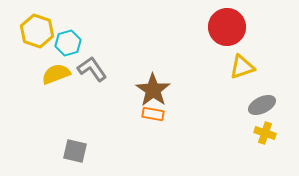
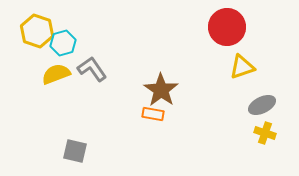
cyan hexagon: moved 5 px left
brown star: moved 8 px right
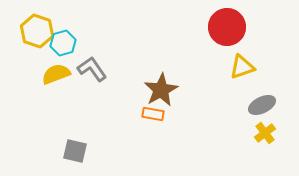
brown star: rotated 8 degrees clockwise
yellow cross: rotated 35 degrees clockwise
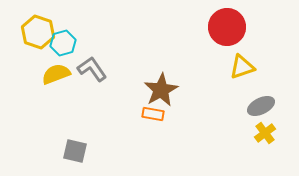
yellow hexagon: moved 1 px right, 1 px down
gray ellipse: moved 1 px left, 1 px down
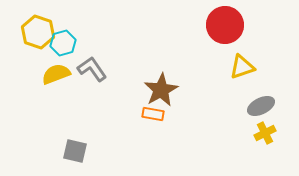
red circle: moved 2 px left, 2 px up
yellow cross: rotated 10 degrees clockwise
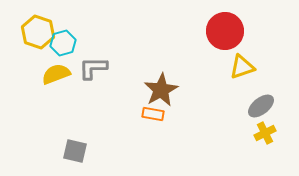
red circle: moved 6 px down
gray L-shape: moved 1 px right, 1 px up; rotated 56 degrees counterclockwise
gray ellipse: rotated 12 degrees counterclockwise
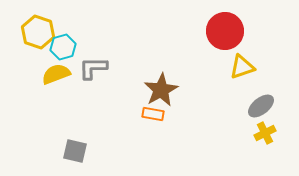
cyan hexagon: moved 4 px down
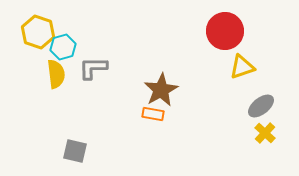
yellow semicircle: rotated 104 degrees clockwise
yellow cross: rotated 20 degrees counterclockwise
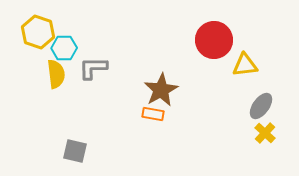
red circle: moved 11 px left, 9 px down
cyan hexagon: moved 1 px right, 1 px down; rotated 15 degrees clockwise
yellow triangle: moved 3 px right, 2 px up; rotated 12 degrees clockwise
gray ellipse: rotated 16 degrees counterclockwise
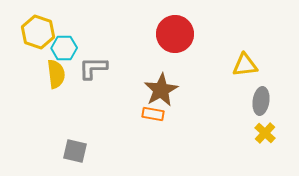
red circle: moved 39 px left, 6 px up
gray ellipse: moved 5 px up; rotated 28 degrees counterclockwise
